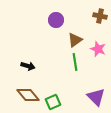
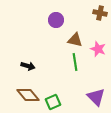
brown cross: moved 3 px up
brown triangle: rotated 49 degrees clockwise
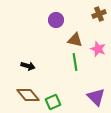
brown cross: moved 1 px left, 1 px down; rotated 32 degrees counterclockwise
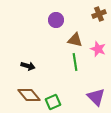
brown diamond: moved 1 px right
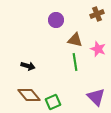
brown cross: moved 2 px left
